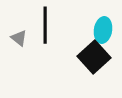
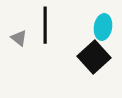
cyan ellipse: moved 3 px up
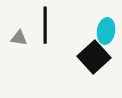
cyan ellipse: moved 3 px right, 4 px down
gray triangle: rotated 30 degrees counterclockwise
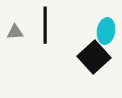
gray triangle: moved 4 px left, 6 px up; rotated 12 degrees counterclockwise
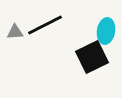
black line: rotated 63 degrees clockwise
black square: moved 2 px left; rotated 16 degrees clockwise
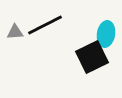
cyan ellipse: moved 3 px down
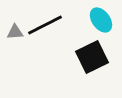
cyan ellipse: moved 5 px left, 14 px up; rotated 45 degrees counterclockwise
